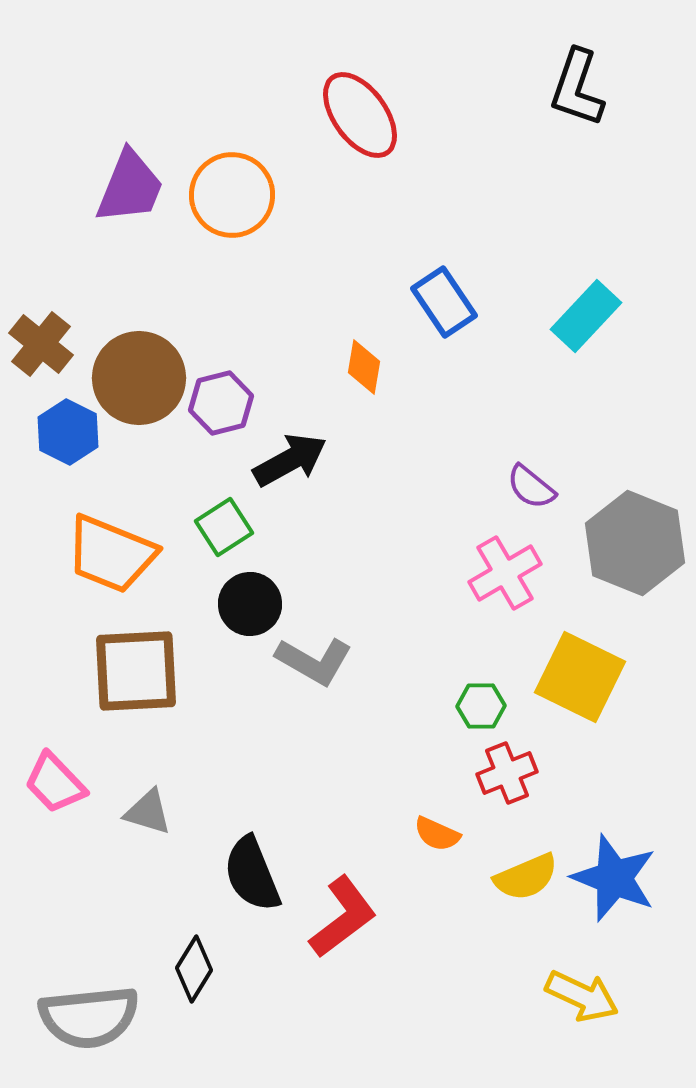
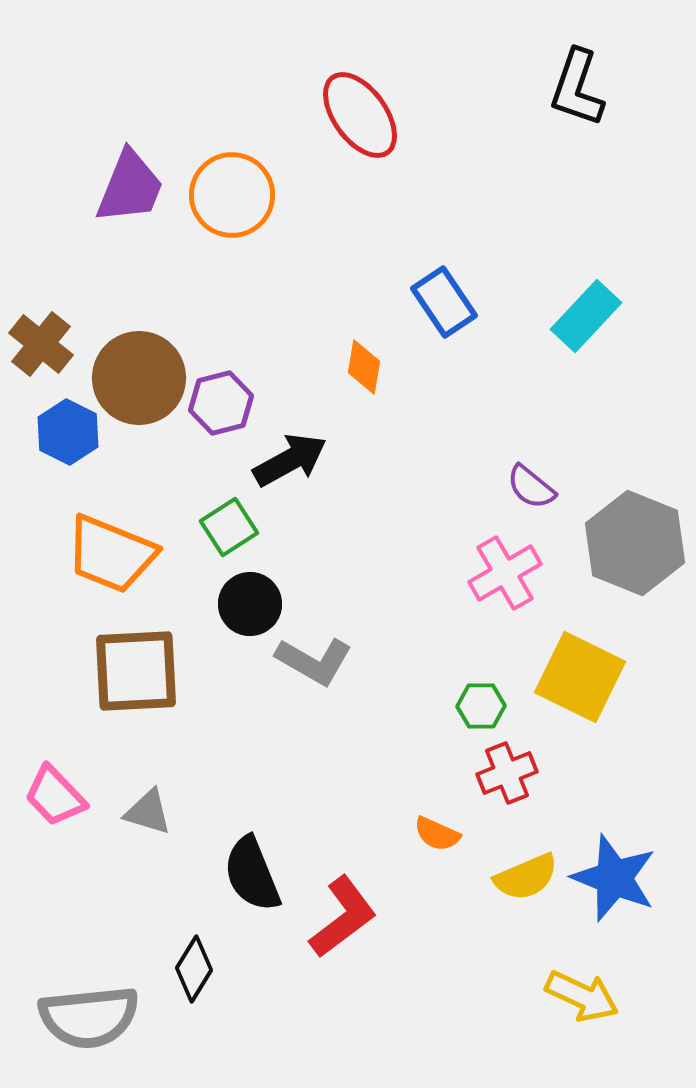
green square: moved 5 px right
pink trapezoid: moved 13 px down
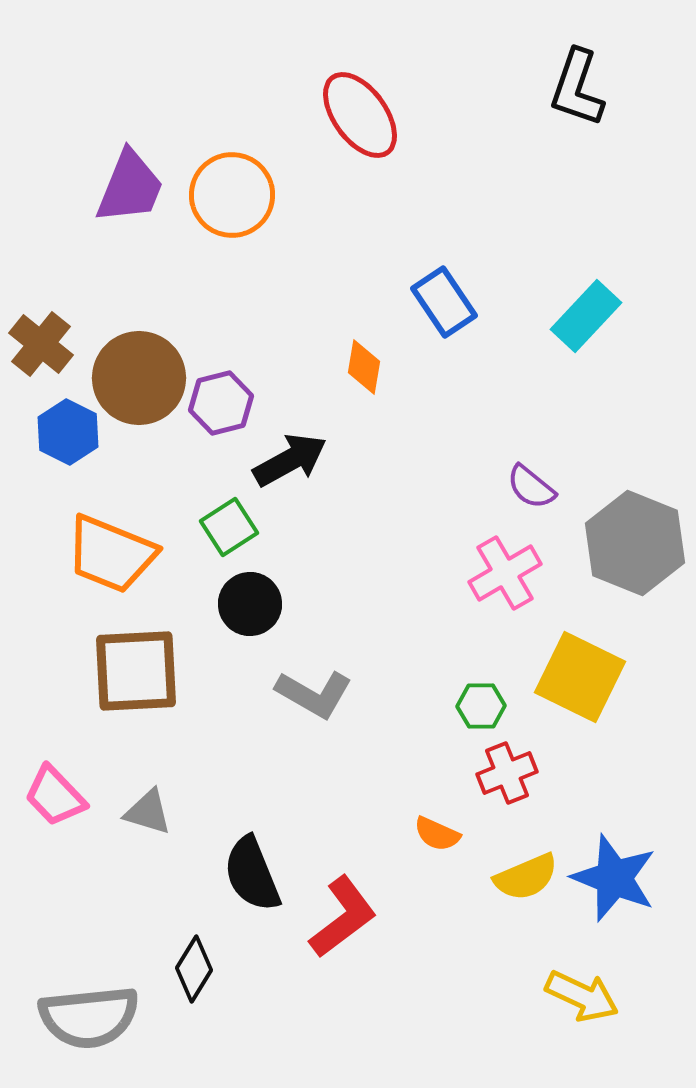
gray L-shape: moved 33 px down
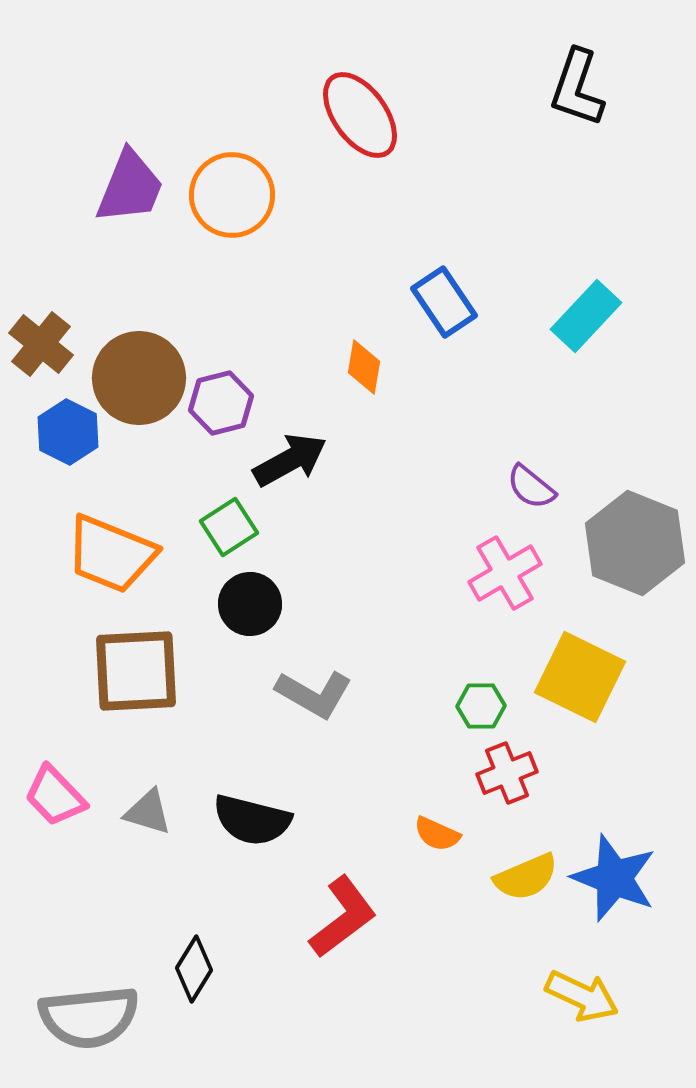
black semicircle: moved 54 px up; rotated 54 degrees counterclockwise
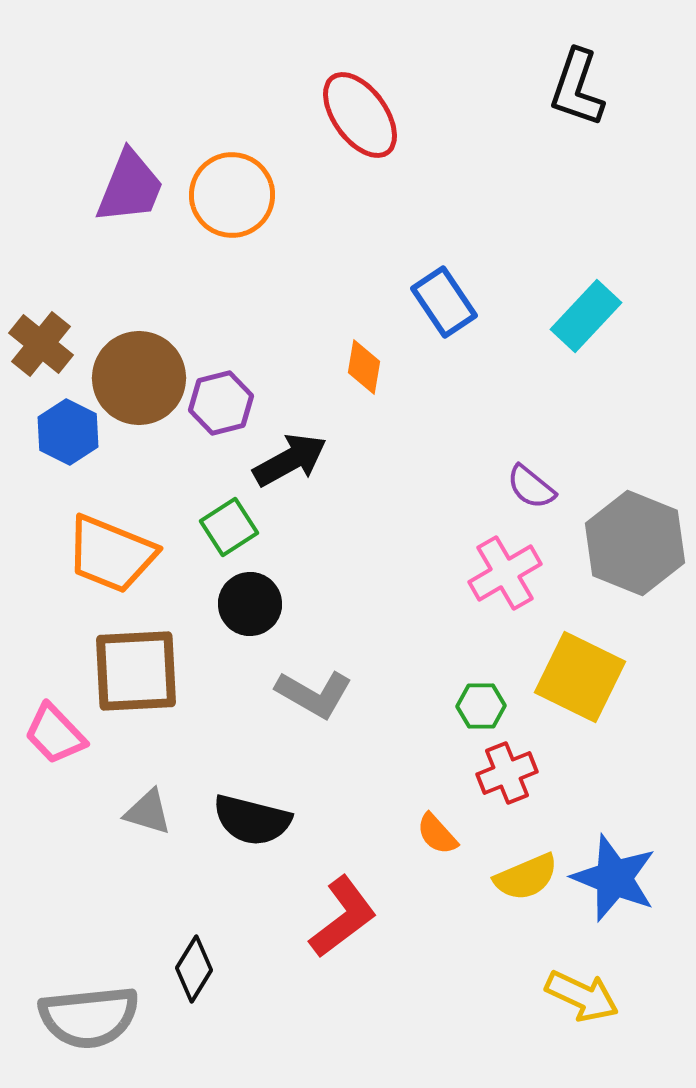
pink trapezoid: moved 62 px up
orange semicircle: rotated 24 degrees clockwise
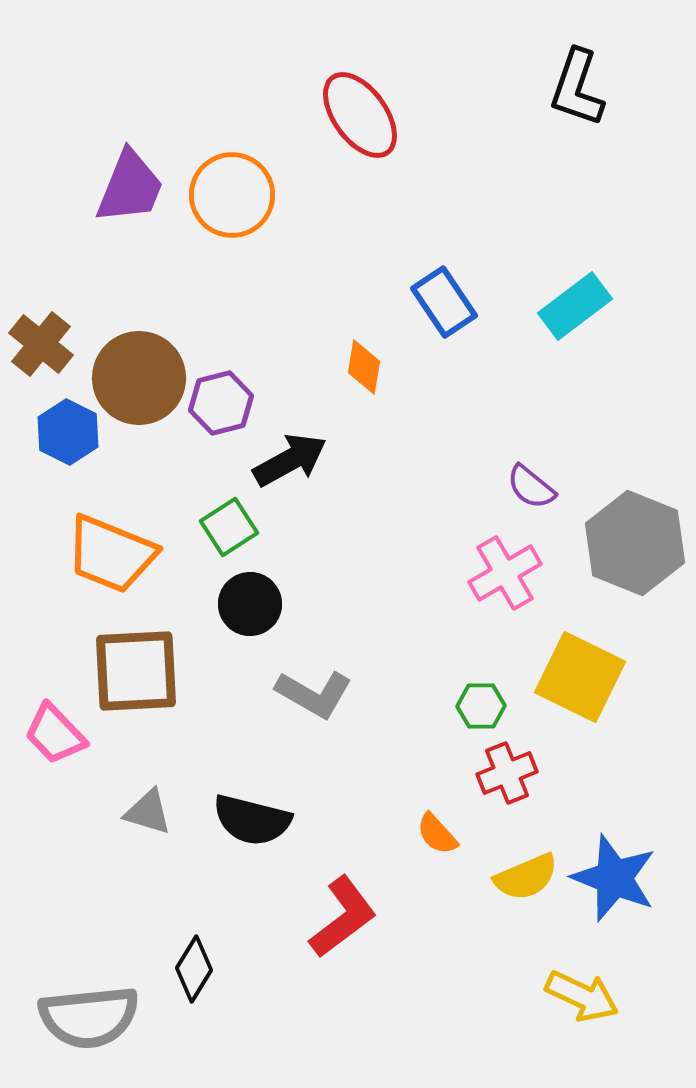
cyan rectangle: moved 11 px left, 10 px up; rotated 10 degrees clockwise
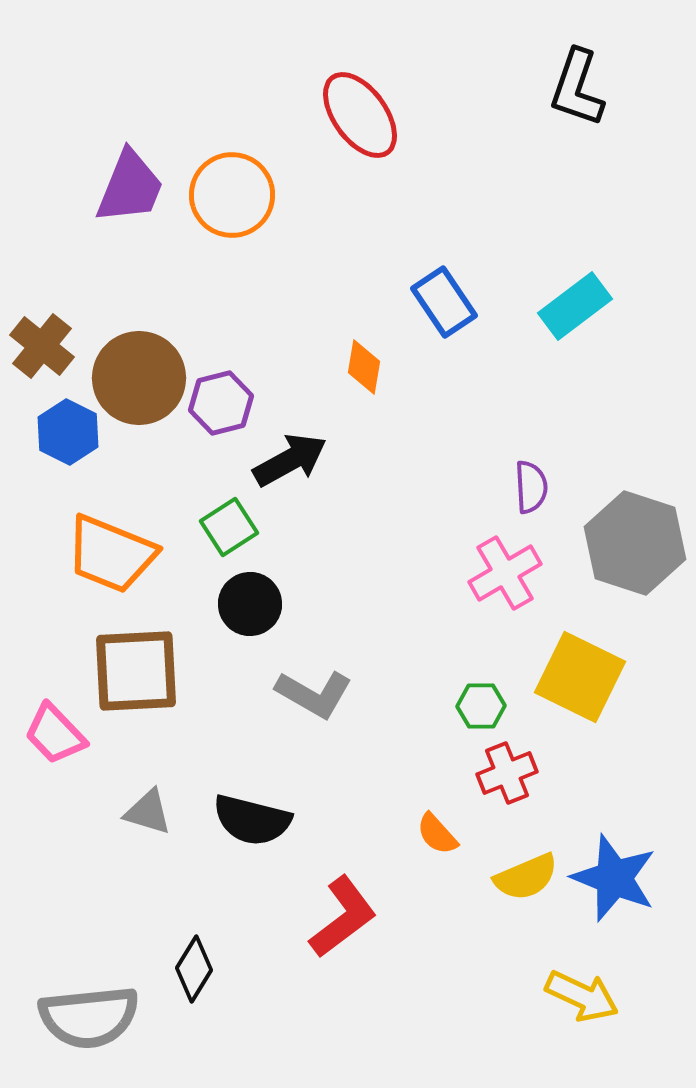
brown cross: moved 1 px right, 2 px down
purple semicircle: rotated 132 degrees counterclockwise
gray hexagon: rotated 4 degrees counterclockwise
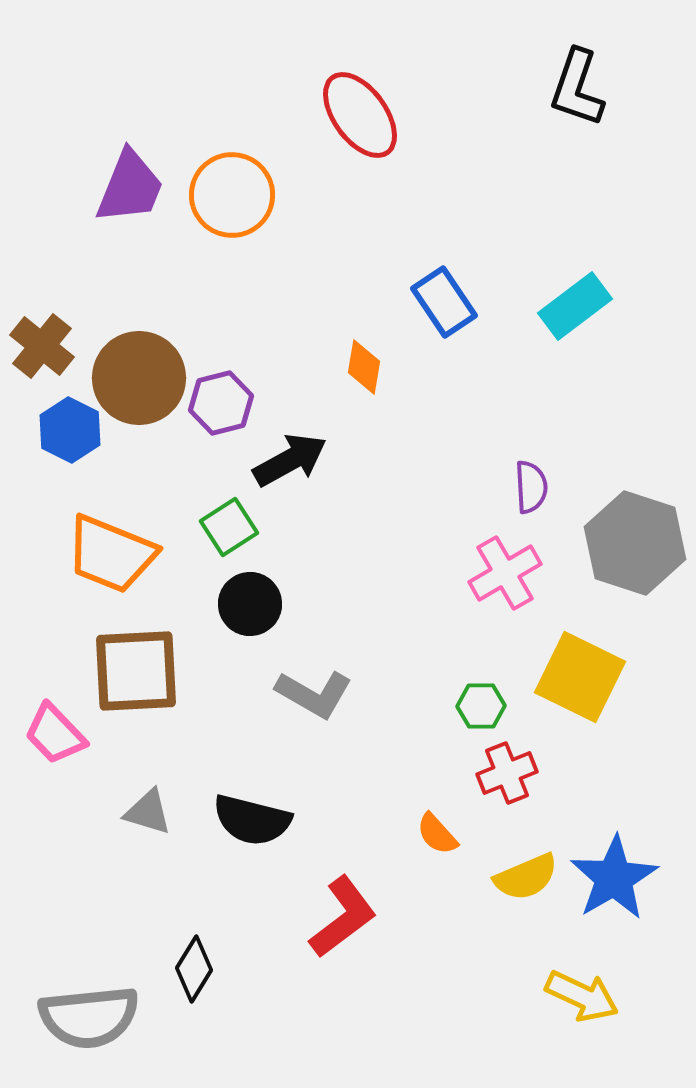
blue hexagon: moved 2 px right, 2 px up
blue star: rotated 20 degrees clockwise
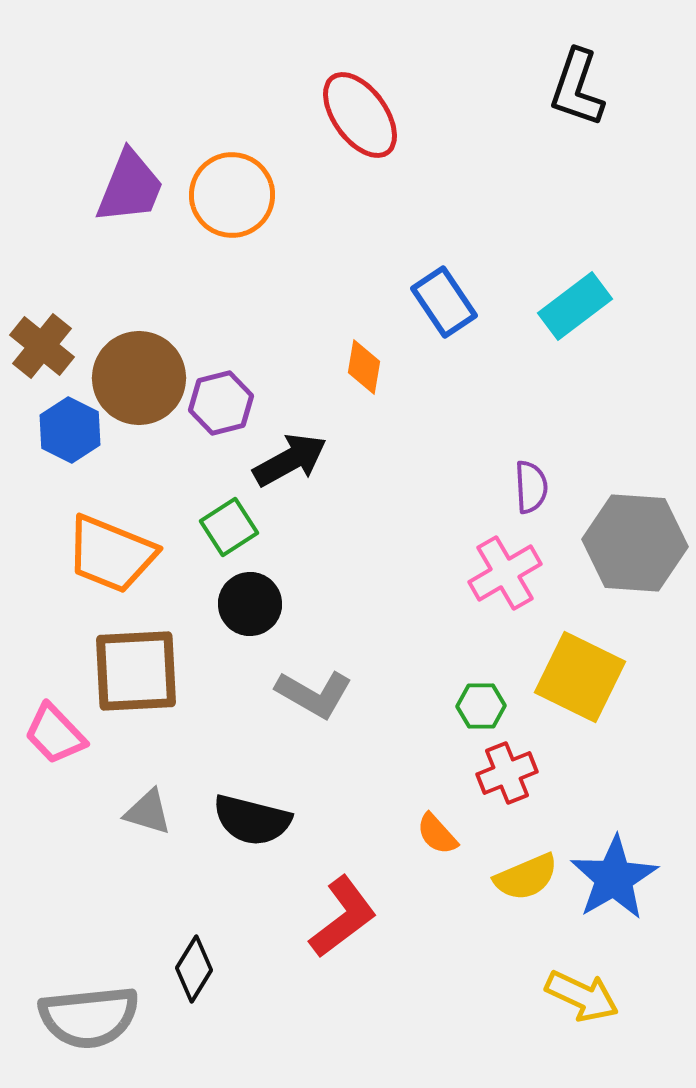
gray hexagon: rotated 14 degrees counterclockwise
